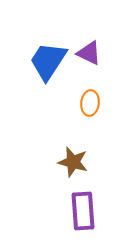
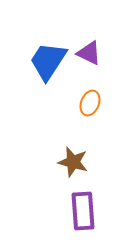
orange ellipse: rotated 15 degrees clockwise
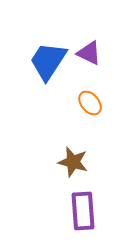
orange ellipse: rotated 60 degrees counterclockwise
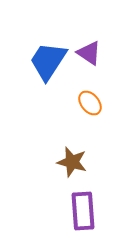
purple triangle: rotated 8 degrees clockwise
brown star: moved 1 px left
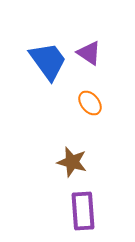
blue trapezoid: rotated 111 degrees clockwise
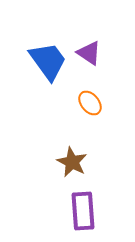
brown star: rotated 12 degrees clockwise
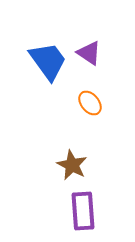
brown star: moved 3 px down
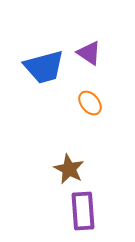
blue trapezoid: moved 4 px left, 6 px down; rotated 111 degrees clockwise
brown star: moved 3 px left, 4 px down
